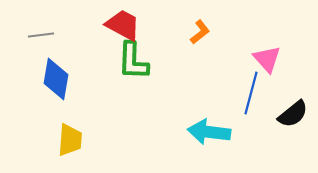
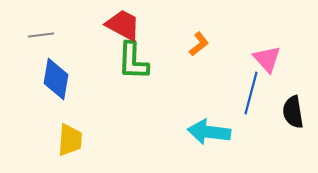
orange L-shape: moved 1 px left, 12 px down
black semicircle: moved 2 px up; rotated 120 degrees clockwise
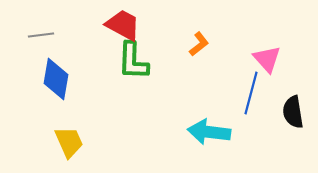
yellow trapezoid: moved 1 px left, 2 px down; rotated 28 degrees counterclockwise
